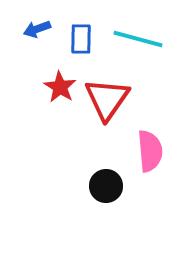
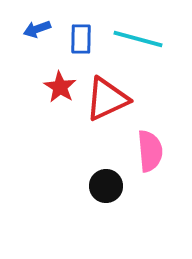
red triangle: rotated 30 degrees clockwise
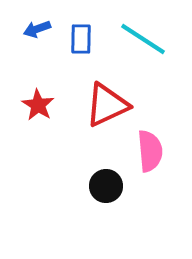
cyan line: moved 5 px right; rotated 18 degrees clockwise
red star: moved 22 px left, 18 px down
red triangle: moved 6 px down
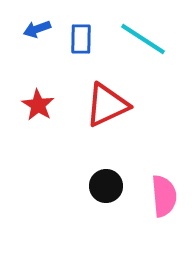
pink semicircle: moved 14 px right, 45 px down
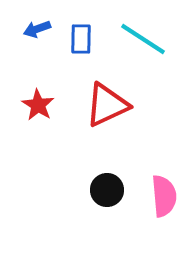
black circle: moved 1 px right, 4 px down
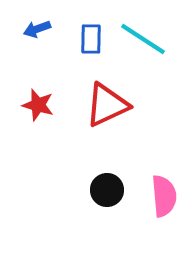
blue rectangle: moved 10 px right
red star: rotated 16 degrees counterclockwise
